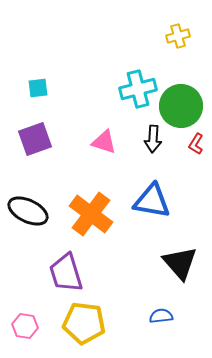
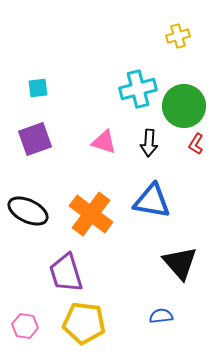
green circle: moved 3 px right
black arrow: moved 4 px left, 4 px down
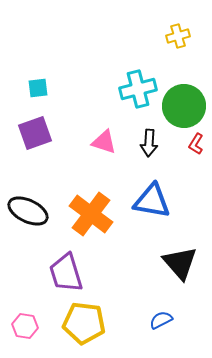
purple square: moved 6 px up
blue semicircle: moved 4 px down; rotated 20 degrees counterclockwise
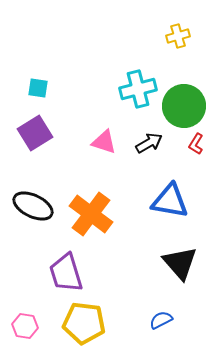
cyan square: rotated 15 degrees clockwise
purple square: rotated 12 degrees counterclockwise
black arrow: rotated 124 degrees counterclockwise
blue triangle: moved 18 px right
black ellipse: moved 5 px right, 5 px up
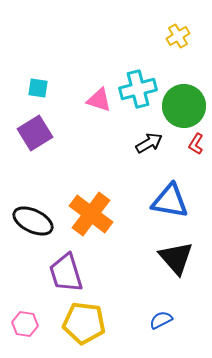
yellow cross: rotated 15 degrees counterclockwise
pink triangle: moved 5 px left, 42 px up
black ellipse: moved 15 px down
black triangle: moved 4 px left, 5 px up
pink hexagon: moved 2 px up
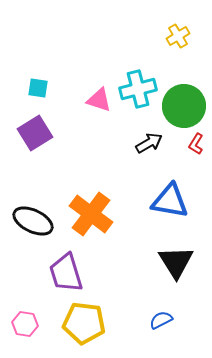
black triangle: moved 4 px down; rotated 9 degrees clockwise
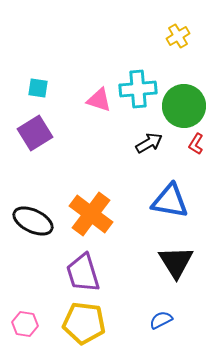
cyan cross: rotated 9 degrees clockwise
purple trapezoid: moved 17 px right
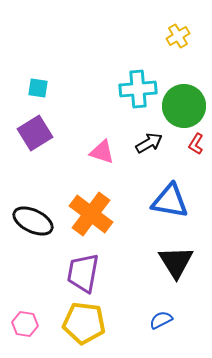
pink triangle: moved 3 px right, 52 px down
purple trapezoid: rotated 27 degrees clockwise
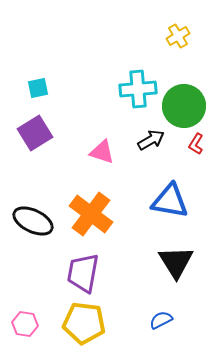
cyan square: rotated 20 degrees counterclockwise
black arrow: moved 2 px right, 3 px up
